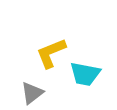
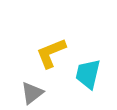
cyan trapezoid: moved 3 px right; rotated 92 degrees clockwise
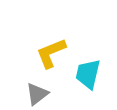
gray triangle: moved 5 px right, 1 px down
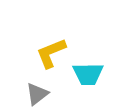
cyan trapezoid: rotated 104 degrees counterclockwise
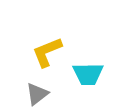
yellow L-shape: moved 4 px left, 1 px up
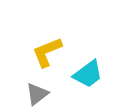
cyan trapezoid: rotated 36 degrees counterclockwise
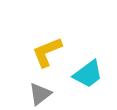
gray triangle: moved 3 px right
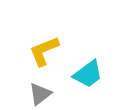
yellow L-shape: moved 3 px left, 1 px up
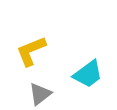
yellow L-shape: moved 13 px left
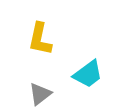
yellow L-shape: moved 9 px right, 12 px up; rotated 56 degrees counterclockwise
